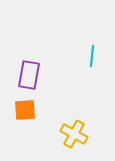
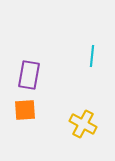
yellow cross: moved 9 px right, 10 px up
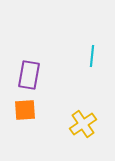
yellow cross: rotated 28 degrees clockwise
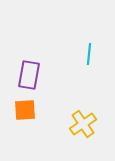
cyan line: moved 3 px left, 2 px up
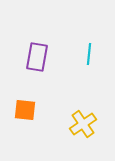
purple rectangle: moved 8 px right, 18 px up
orange square: rotated 10 degrees clockwise
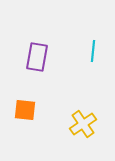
cyan line: moved 4 px right, 3 px up
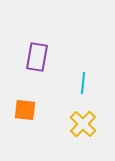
cyan line: moved 10 px left, 32 px down
yellow cross: rotated 12 degrees counterclockwise
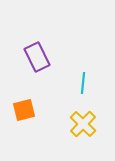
purple rectangle: rotated 36 degrees counterclockwise
orange square: moved 1 px left; rotated 20 degrees counterclockwise
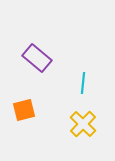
purple rectangle: moved 1 px down; rotated 24 degrees counterclockwise
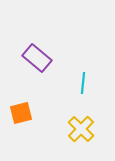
orange square: moved 3 px left, 3 px down
yellow cross: moved 2 px left, 5 px down
